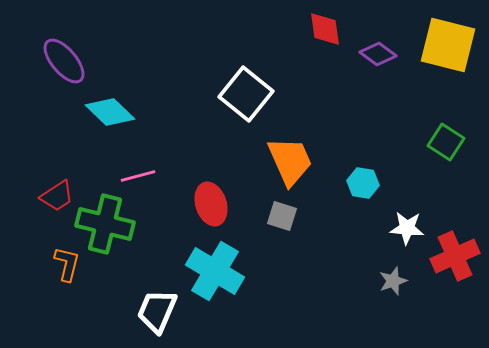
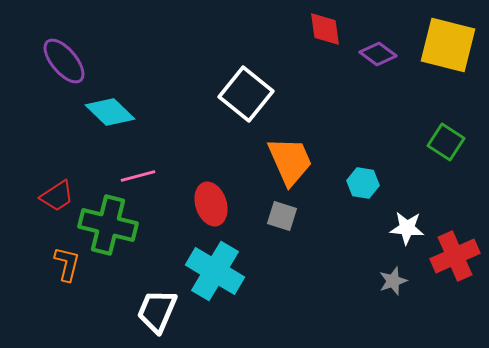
green cross: moved 3 px right, 1 px down
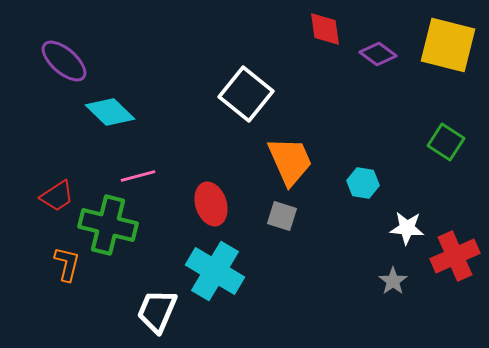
purple ellipse: rotated 9 degrees counterclockwise
gray star: rotated 16 degrees counterclockwise
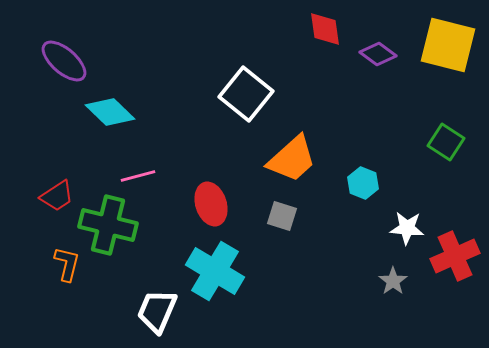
orange trapezoid: moved 2 px right, 2 px up; rotated 72 degrees clockwise
cyan hexagon: rotated 12 degrees clockwise
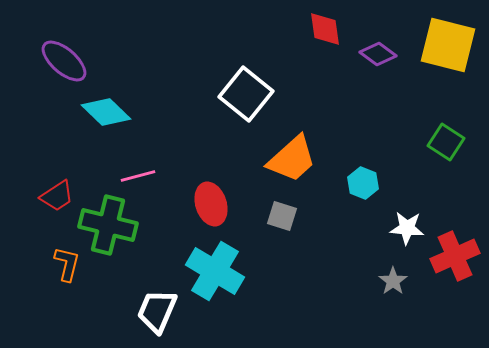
cyan diamond: moved 4 px left
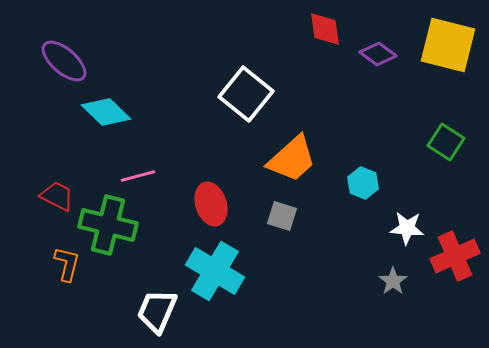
red trapezoid: rotated 120 degrees counterclockwise
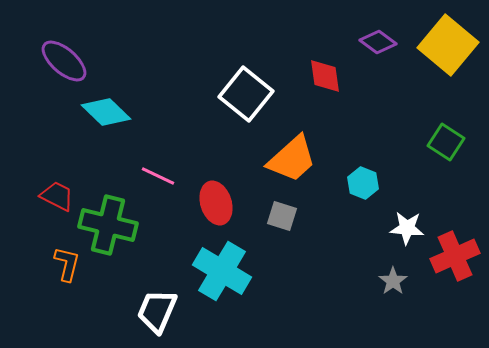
red diamond: moved 47 px down
yellow square: rotated 26 degrees clockwise
purple diamond: moved 12 px up
pink line: moved 20 px right; rotated 40 degrees clockwise
red ellipse: moved 5 px right, 1 px up
cyan cross: moved 7 px right
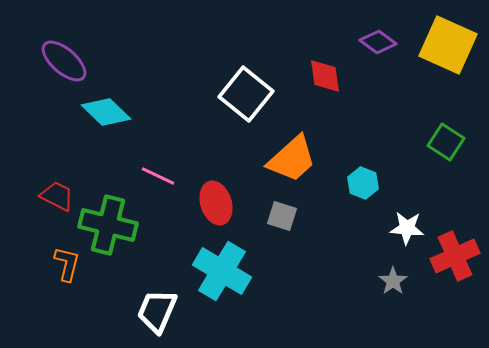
yellow square: rotated 16 degrees counterclockwise
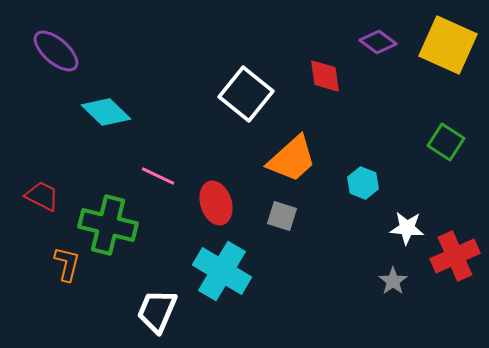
purple ellipse: moved 8 px left, 10 px up
red trapezoid: moved 15 px left
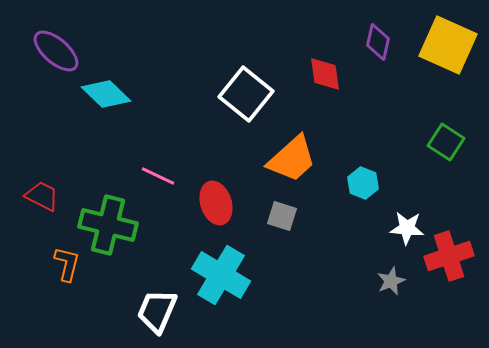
purple diamond: rotated 66 degrees clockwise
red diamond: moved 2 px up
cyan diamond: moved 18 px up
red cross: moved 6 px left; rotated 6 degrees clockwise
cyan cross: moved 1 px left, 4 px down
gray star: moved 2 px left; rotated 12 degrees clockwise
